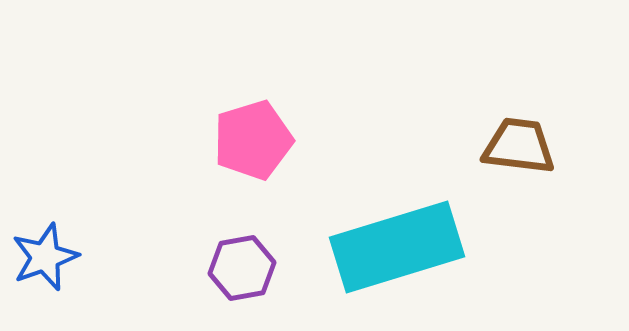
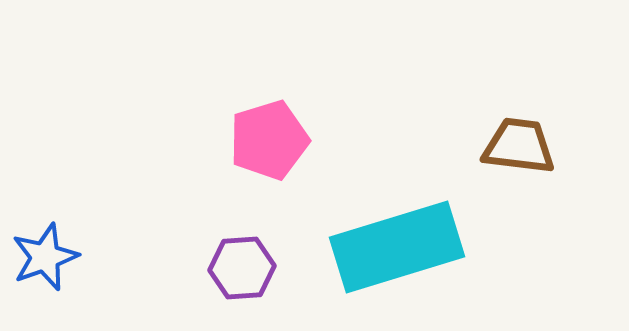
pink pentagon: moved 16 px right
purple hexagon: rotated 6 degrees clockwise
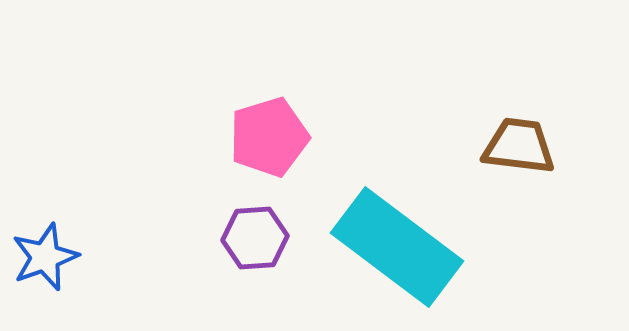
pink pentagon: moved 3 px up
cyan rectangle: rotated 54 degrees clockwise
purple hexagon: moved 13 px right, 30 px up
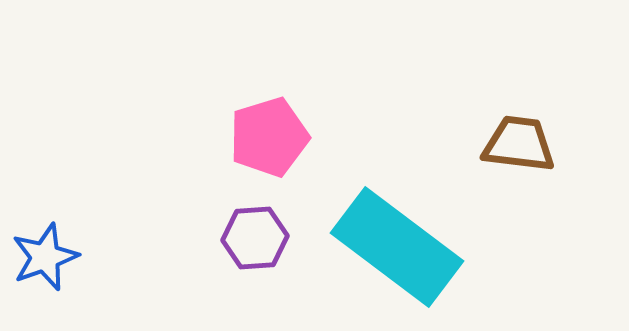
brown trapezoid: moved 2 px up
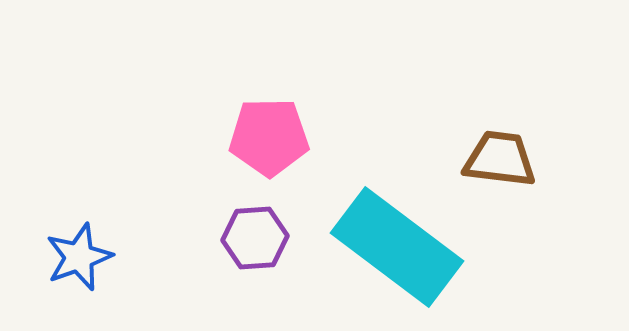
pink pentagon: rotated 16 degrees clockwise
brown trapezoid: moved 19 px left, 15 px down
blue star: moved 34 px right
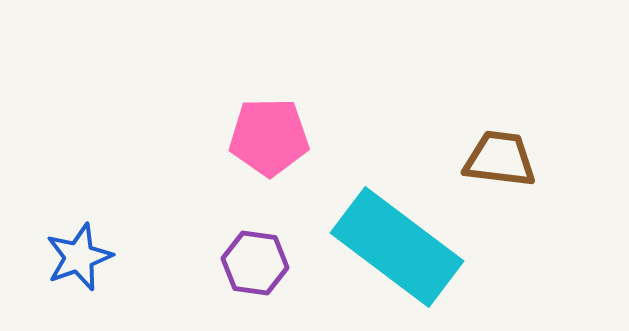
purple hexagon: moved 25 px down; rotated 12 degrees clockwise
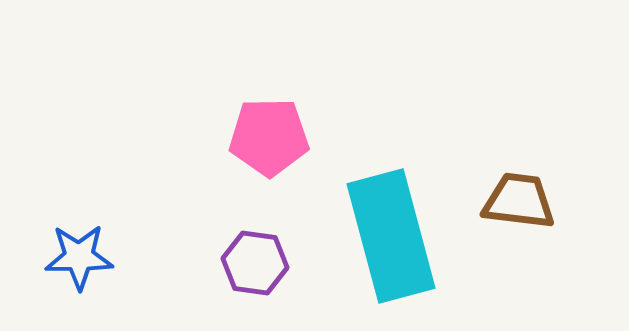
brown trapezoid: moved 19 px right, 42 px down
cyan rectangle: moved 6 px left, 11 px up; rotated 38 degrees clockwise
blue star: rotated 20 degrees clockwise
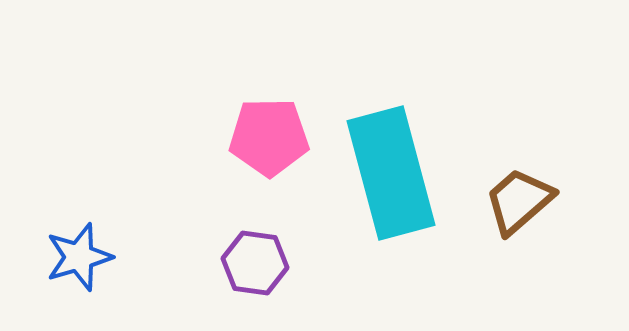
brown trapezoid: rotated 48 degrees counterclockwise
cyan rectangle: moved 63 px up
blue star: rotated 16 degrees counterclockwise
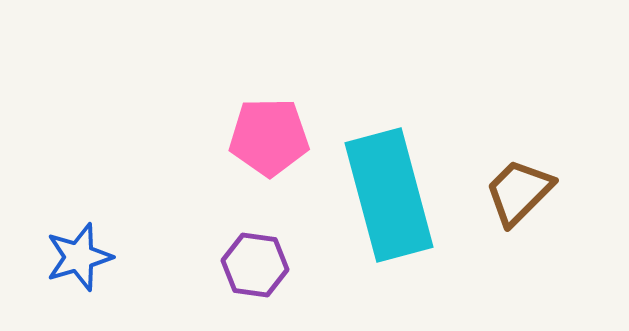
cyan rectangle: moved 2 px left, 22 px down
brown trapezoid: moved 9 px up; rotated 4 degrees counterclockwise
purple hexagon: moved 2 px down
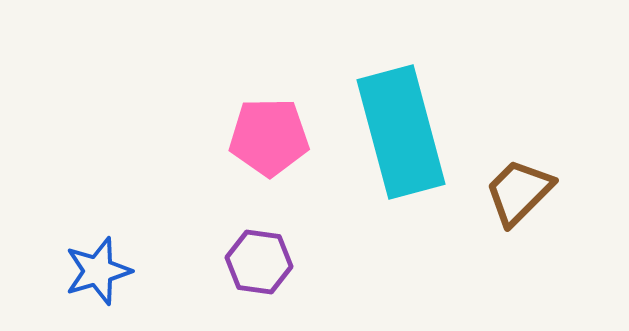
cyan rectangle: moved 12 px right, 63 px up
blue star: moved 19 px right, 14 px down
purple hexagon: moved 4 px right, 3 px up
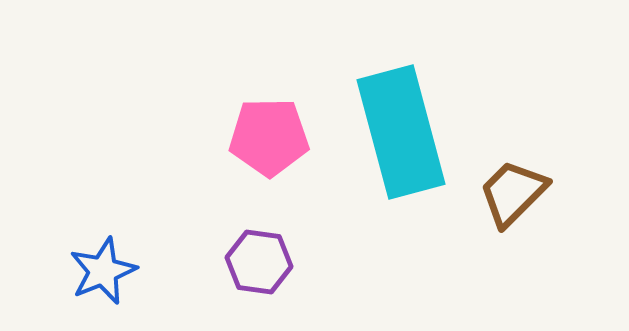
brown trapezoid: moved 6 px left, 1 px down
blue star: moved 5 px right; rotated 6 degrees counterclockwise
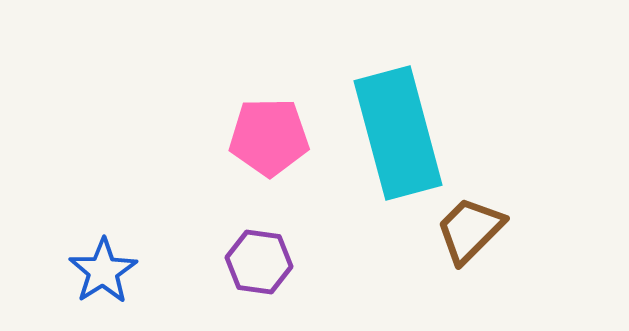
cyan rectangle: moved 3 px left, 1 px down
brown trapezoid: moved 43 px left, 37 px down
blue star: rotated 10 degrees counterclockwise
